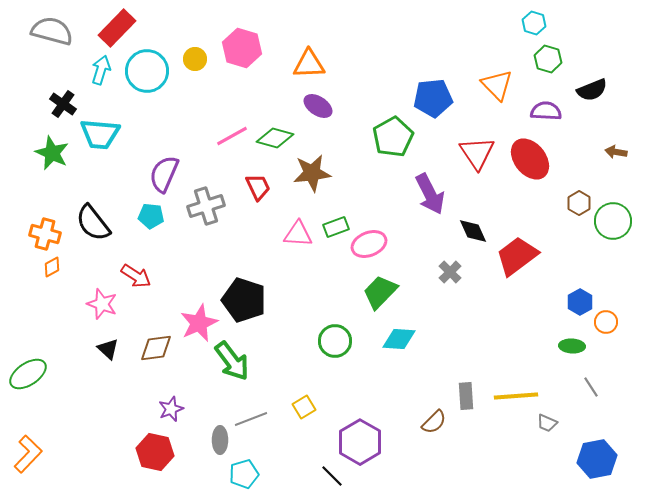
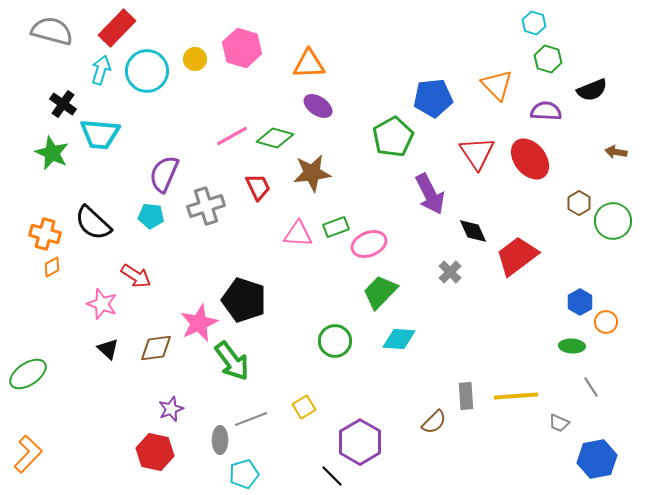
black semicircle at (93, 223): rotated 9 degrees counterclockwise
gray trapezoid at (547, 423): moved 12 px right
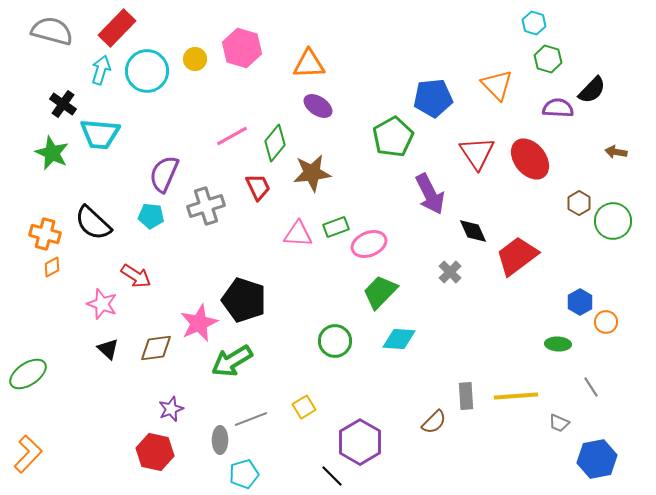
black semicircle at (592, 90): rotated 24 degrees counterclockwise
purple semicircle at (546, 111): moved 12 px right, 3 px up
green diamond at (275, 138): moved 5 px down; rotated 66 degrees counterclockwise
green ellipse at (572, 346): moved 14 px left, 2 px up
green arrow at (232, 361): rotated 96 degrees clockwise
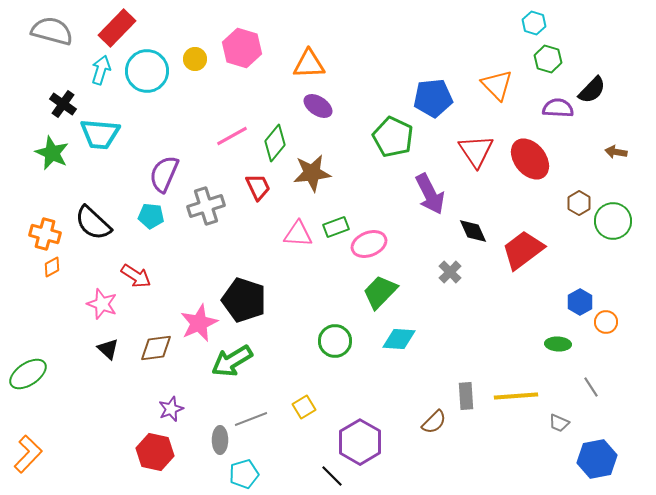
green pentagon at (393, 137): rotated 18 degrees counterclockwise
red triangle at (477, 153): moved 1 px left, 2 px up
red trapezoid at (517, 256): moved 6 px right, 6 px up
